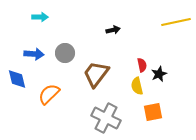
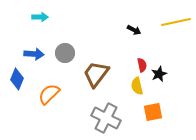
black arrow: moved 21 px right; rotated 40 degrees clockwise
blue diamond: rotated 35 degrees clockwise
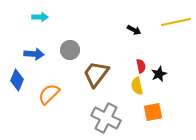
gray circle: moved 5 px right, 3 px up
red semicircle: moved 1 px left, 1 px down
blue diamond: moved 1 px down
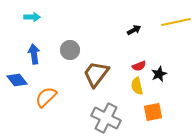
cyan arrow: moved 8 px left
black arrow: rotated 56 degrees counterclockwise
blue arrow: rotated 102 degrees counterclockwise
red semicircle: moved 2 px left; rotated 80 degrees clockwise
blue diamond: rotated 60 degrees counterclockwise
orange semicircle: moved 3 px left, 3 px down
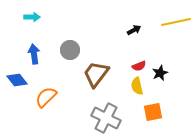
black star: moved 1 px right, 1 px up
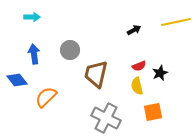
brown trapezoid: rotated 24 degrees counterclockwise
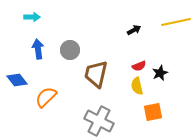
blue arrow: moved 4 px right, 5 px up
gray cross: moved 7 px left, 3 px down
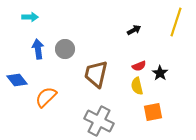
cyan arrow: moved 2 px left
yellow line: rotated 60 degrees counterclockwise
gray circle: moved 5 px left, 1 px up
black star: rotated 14 degrees counterclockwise
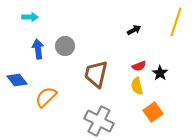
gray circle: moved 3 px up
orange square: rotated 24 degrees counterclockwise
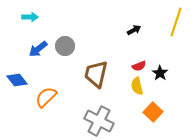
blue arrow: rotated 120 degrees counterclockwise
orange square: rotated 12 degrees counterclockwise
